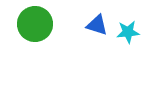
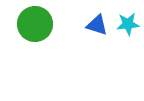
cyan star: moved 8 px up
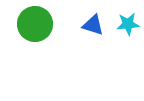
blue triangle: moved 4 px left
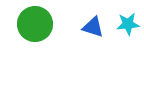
blue triangle: moved 2 px down
